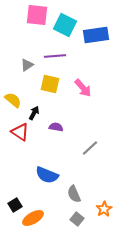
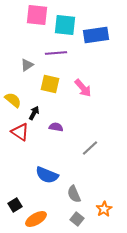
cyan square: rotated 20 degrees counterclockwise
purple line: moved 1 px right, 3 px up
orange ellipse: moved 3 px right, 1 px down
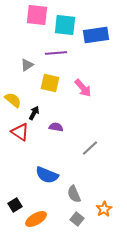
yellow square: moved 1 px up
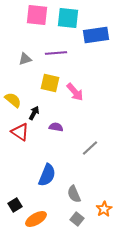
cyan square: moved 3 px right, 7 px up
gray triangle: moved 2 px left, 6 px up; rotated 16 degrees clockwise
pink arrow: moved 8 px left, 4 px down
blue semicircle: rotated 90 degrees counterclockwise
